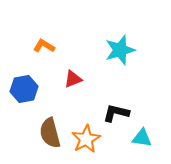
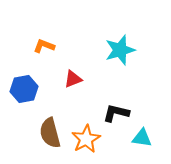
orange L-shape: rotated 10 degrees counterclockwise
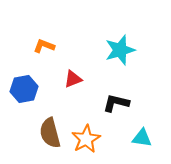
black L-shape: moved 10 px up
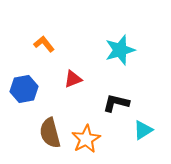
orange L-shape: moved 2 px up; rotated 30 degrees clockwise
cyan triangle: moved 1 px right, 8 px up; rotated 40 degrees counterclockwise
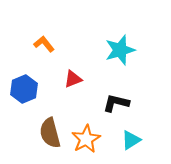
blue hexagon: rotated 12 degrees counterclockwise
cyan triangle: moved 12 px left, 10 px down
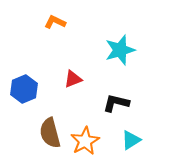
orange L-shape: moved 11 px right, 22 px up; rotated 25 degrees counterclockwise
orange star: moved 1 px left, 2 px down
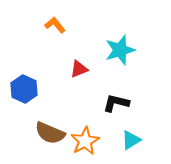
orange L-shape: moved 3 px down; rotated 25 degrees clockwise
red triangle: moved 6 px right, 10 px up
blue hexagon: rotated 12 degrees counterclockwise
brown semicircle: rotated 52 degrees counterclockwise
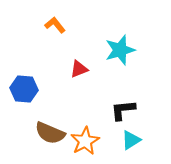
blue hexagon: rotated 20 degrees counterclockwise
black L-shape: moved 7 px right, 7 px down; rotated 20 degrees counterclockwise
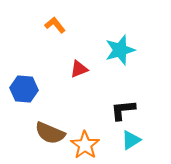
orange star: moved 4 px down; rotated 8 degrees counterclockwise
